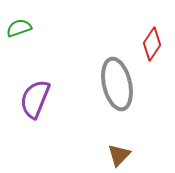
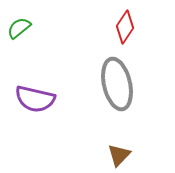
green semicircle: rotated 20 degrees counterclockwise
red diamond: moved 27 px left, 17 px up
purple semicircle: rotated 99 degrees counterclockwise
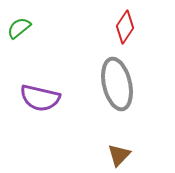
purple semicircle: moved 5 px right, 1 px up
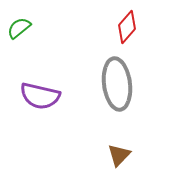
red diamond: moved 2 px right; rotated 8 degrees clockwise
gray ellipse: rotated 6 degrees clockwise
purple semicircle: moved 2 px up
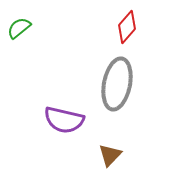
gray ellipse: rotated 18 degrees clockwise
purple semicircle: moved 24 px right, 24 px down
brown triangle: moved 9 px left
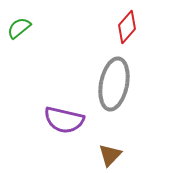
gray ellipse: moved 3 px left
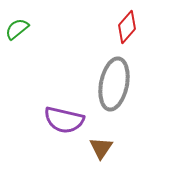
green semicircle: moved 2 px left, 1 px down
brown triangle: moved 9 px left, 7 px up; rotated 10 degrees counterclockwise
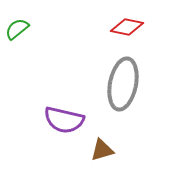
red diamond: rotated 60 degrees clockwise
gray ellipse: moved 9 px right
brown triangle: moved 1 px right, 2 px down; rotated 40 degrees clockwise
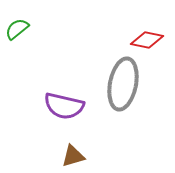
red diamond: moved 20 px right, 13 px down
purple semicircle: moved 14 px up
brown triangle: moved 29 px left, 6 px down
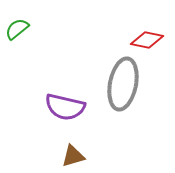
purple semicircle: moved 1 px right, 1 px down
